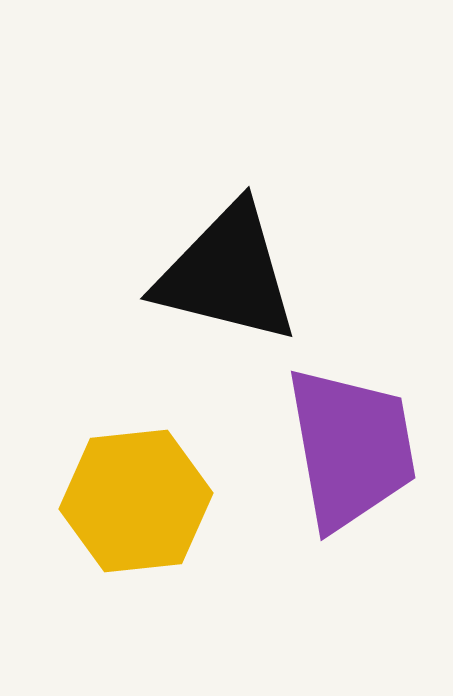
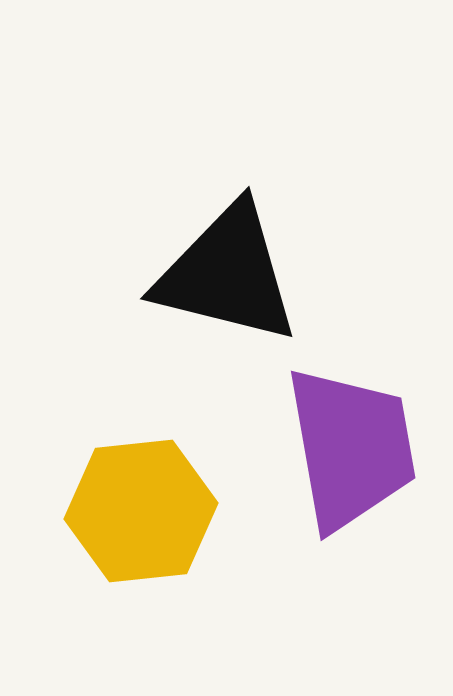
yellow hexagon: moved 5 px right, 10 px down
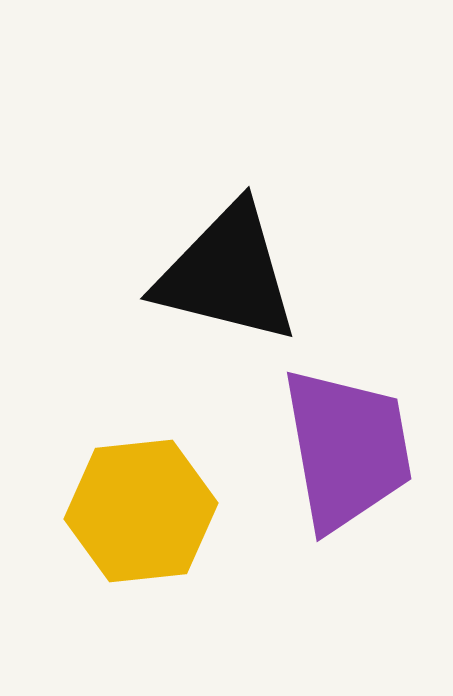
purple trapezoid: moved 4 px left, 1 px down
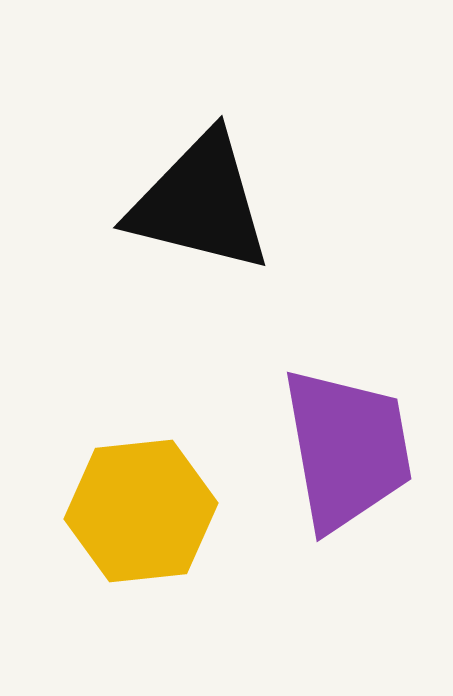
black triangle: moved 27 px left, 71 px up
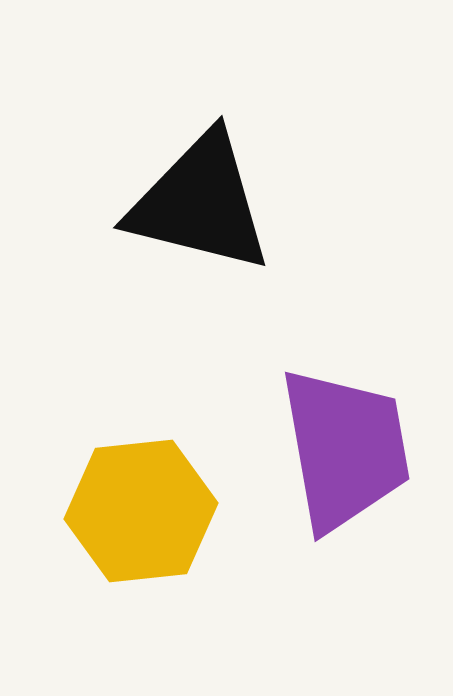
purple trapezoid: moved 2 px left
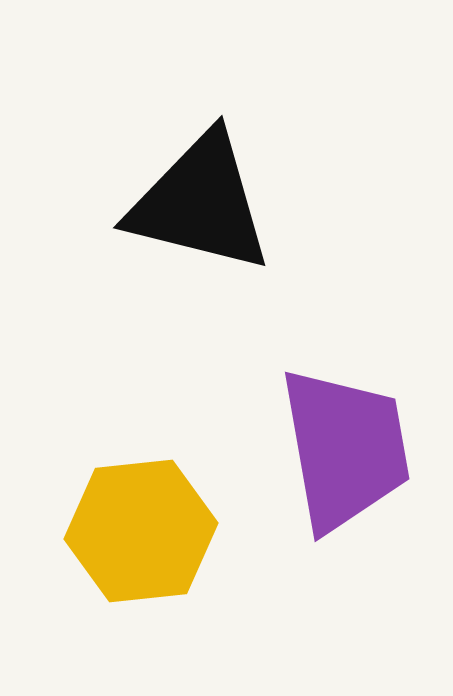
yellow hexagon: moved 20 px down
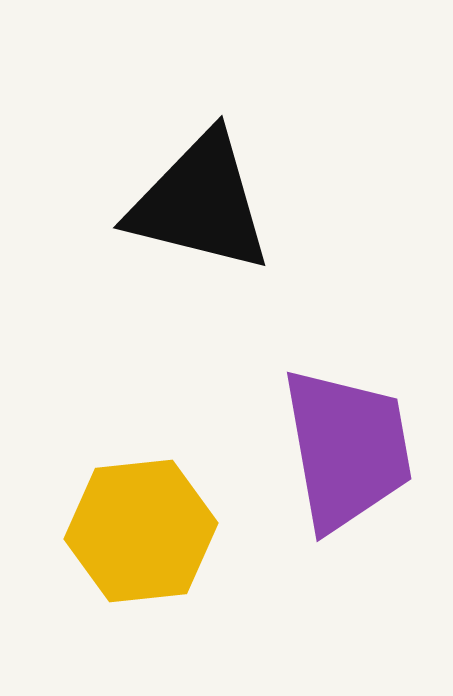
purple trapezoid: moved 2 px right
